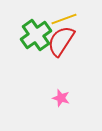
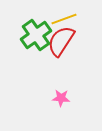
pink star: rotated 12 degrees counterclockwise
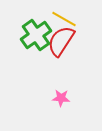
yellow line: rotated 50 degrees clockwise
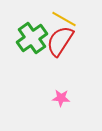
green cross: moved 4 px left, 3 px down
red semicircle: moved 1 px left
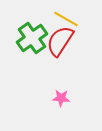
yellow line: moved 2 px right
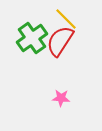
yellow line: rotated 15 degrees clockwise
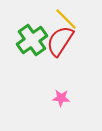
green cross: moved 2 px down
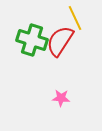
yellow line: moved 9 px right, 1 px up; rotated 20 degrees clockwise
green cross: rotated 36 degrees counterclockwise
